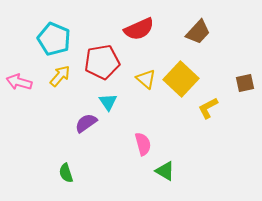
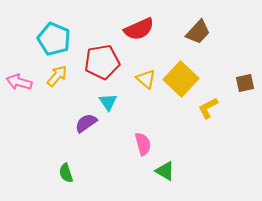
yellow arrow: moved 3 px left
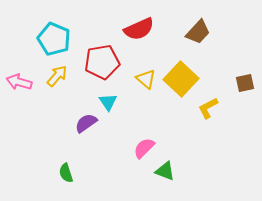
pink semicircle: moved 1 px right, 4 px down; rotated 120 degrees counterclockwise
green triangle: rotated 10 degrees counterclockwise
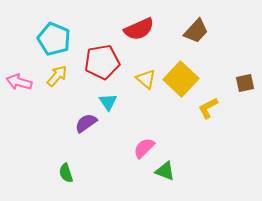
brown trapezoid: moved 2 px left, 1 px up
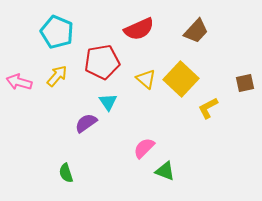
cyan pentagon: moved 3 px right, 7 px up
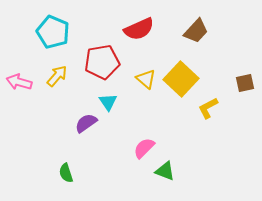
cyan pentagon: moved 4 px left
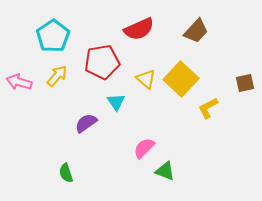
cyan pentagon: moved 4 px down; rotated 16 degrees clockwise
cyan triangle: moved 8 px right
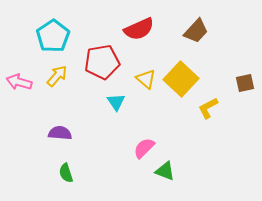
purple semicircle: moved 26 px left, 10 px down; rotated 40 degrees clockwise
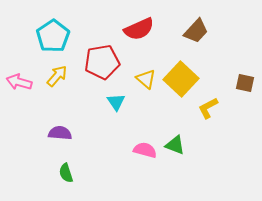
brown square: rotated 24 degrees clockwise
pink semicircle: moved 1 px right, 2 px down; rotated 60 degrees clockwise
green triangle: moved 10 px right, 26 px up
